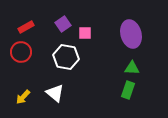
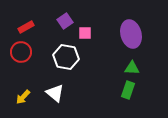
purple square: moved 2 px right, 3 px up
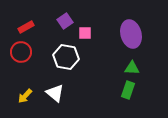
yellow arrow: moved 2 px right, 1 px up
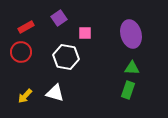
purple square: moved 6 px left, 3 px up
white triangle: rotated 24 degrees counterclockwise
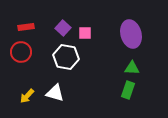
purple square: moved 4 px right, 10 px down; rotated 14 degrees counterclockwise
red rectangle: rotated 21 degrees clockwise
yellow arrow: moved 2 px right
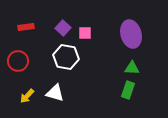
red circle: moved 3 px left, 9 px down
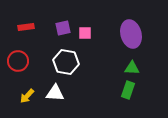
purple square: rotated 35 degrees clockwise
white hexagon: moved 5 px down
white triangle: rotated 12 degrees counterclockwise
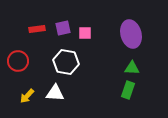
red rectangle: moved 11 px right, 2 px down
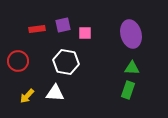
purple square: moved 3 px up
